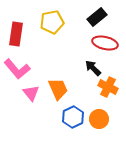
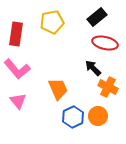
pink triangle: moved 13 px left, 8 px down
orange circle: moved 1 px left, 3 px up
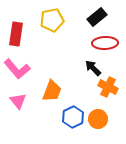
yellow pentagon: moved 2 px up
red ellipse: rotated 15 degrees counterclockwise
orange trapezoid: moved 6 px left, 2 px down; rotated 45 degrees clockwise
orange circle: moved 3 px down
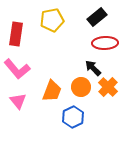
orange cross: rotated 18 degrees clockwise
orange circle: moved 17 px left, 32 px up
